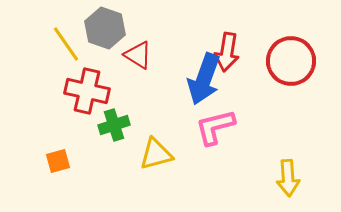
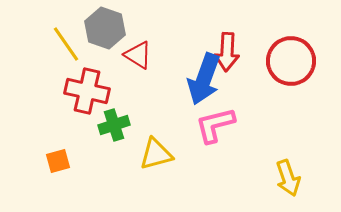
red arrow: rotated 6 degrees counterclockwise
pink L-shape: moved 2 px up
yellow arrow: rotated 15 degrees counterclockwise
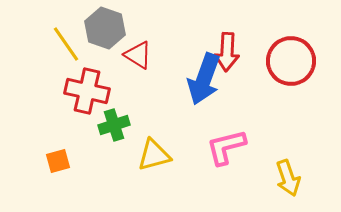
pink L-shape: moved 11 px right, 22 px down
yellow triangle: moved 2 px left, 1 px down
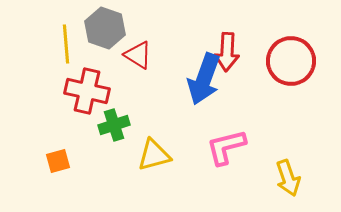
yellow line: rotated 30 degrees clockwise
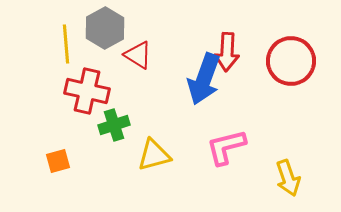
gray hexagon: rotated 12 degrees clockwise
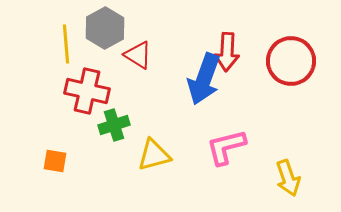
orange square: moved 3 px left; rotated 25 degrees clockwise
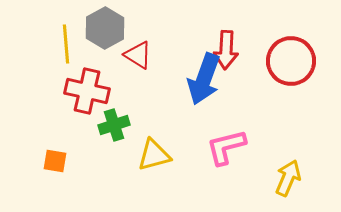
red arrow: moved 1 px left, 2 px up
yellow arrow: rotated 138 degrees counterclockwise
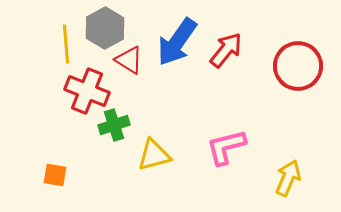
red arrow: rotated 144 degrees counterclockwise
red triangle: moved 9 px left, 5 px down
red circle: moved 7 px right, 5 px down
blue arrow: moved 27 px left, 37 px up; rotated 15 degrees clockwise
red cross: rotated 9 degrees clockwise
orange square: moved 14 px down
